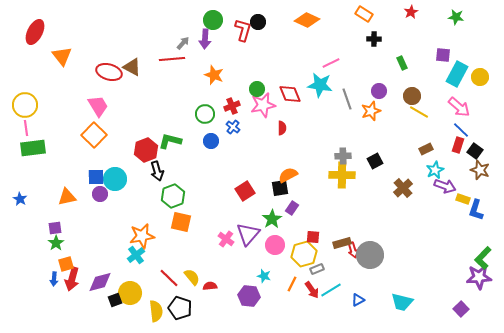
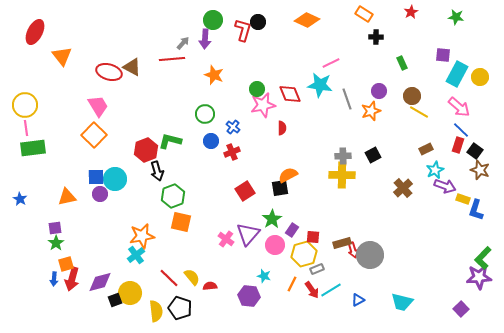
black cross at (374, 39): moved 2 px right, 2 px up
red cross at (232, 106): moved 46 px down
black square at (375, 161): moved 2 px left, 6 px up
purple rectangle at (292, 208): moved 22 px down
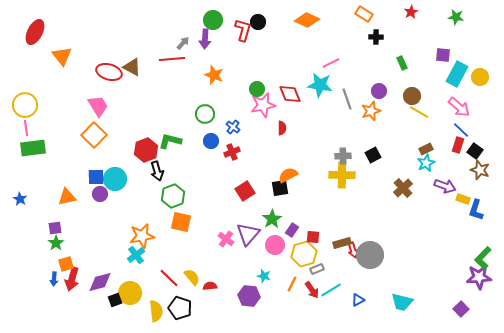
cyan star at (435, 170): moved 9 px left, 7 px up
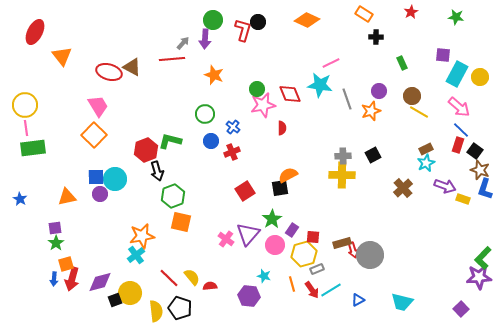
blue L-shape at (476, 210): moved 9 px right, 21 px up
orange line at (292, 284): rotated 42 degrees counterclockwise
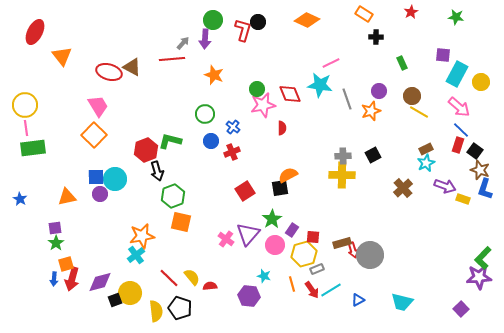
yellow circle at (480, 77): moved 1 px right, 5 px down
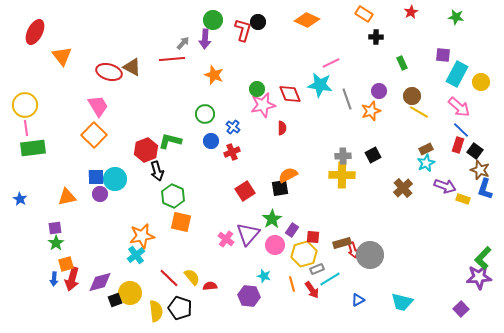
green hexagon at (173, 196): rotated 15 degrees counterclockwise
cyan line at (331, 290): moved 1 px left, 11 px up
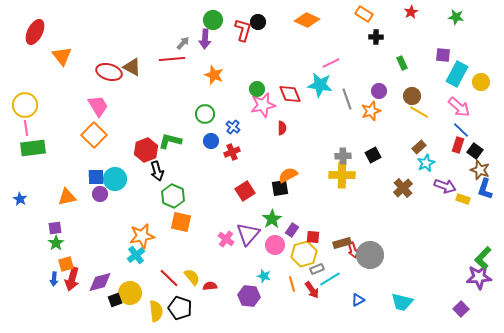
brown rectangle at (426, 149): moved 7 px left, 2 px up; rotated 16 degrees counterclockwise
